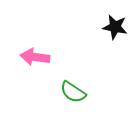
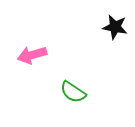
pink arrow: moved 3 px left, 2 px up; rotated 24 degrees counterclockwise
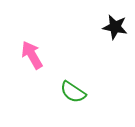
pink arrow: rotated 76 degrees clockwise
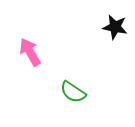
pink arrow: moved 2 px left, 3 px up
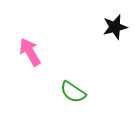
black star: rotated 25 degrees counterclockwise
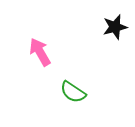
pink arrow: moved 10 px right
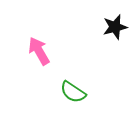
pink arrow: moved 1 px left, 1 px up
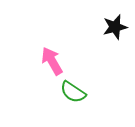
pink arrow: moved 13 px right, 10 px down
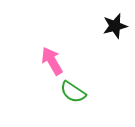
black star: moved 1 px up
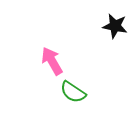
black star: rotated 25 degrees clockwise
